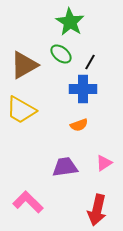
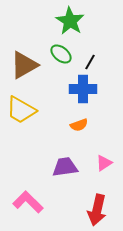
green star: moved 1 px up
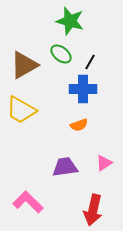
green star: rotated 16 degrees counterclockwise
red arrow: moved 4 px left
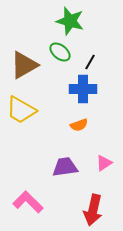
green ellipse: moved 1 px left, 2 px up
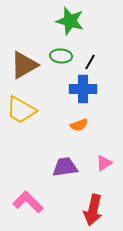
green ellipse: moved 1 px right, 4 px down; rotated 35 degrees counterclockwise
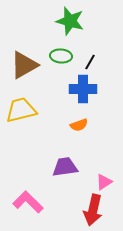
yellow trapezoid: rotated 136 degrees clockwise
pink triangle: moved 19 px down
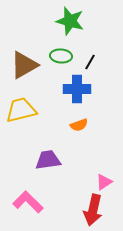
blue cross: moved 6 px left
purple trapezoid: moved 17 px left, 7 px up
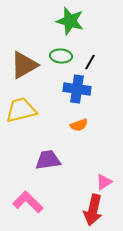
blue cross: rotated 8 degrees clockwise
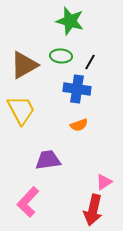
yellow trapezoid: rotated 76 degrees clockwise
pink L-shape: rotated 92 degrees counterclockwise
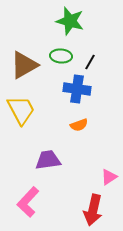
pink triangle: moved 5 px right, 5 px up
